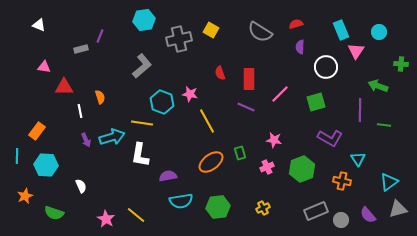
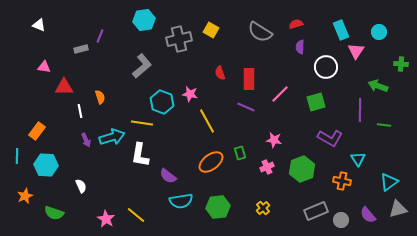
purple semicircle at (168, 176): rotated 132 degrees counterclockwise
yellow cross at (263, 208): rotated 16 degrees counterclockwise
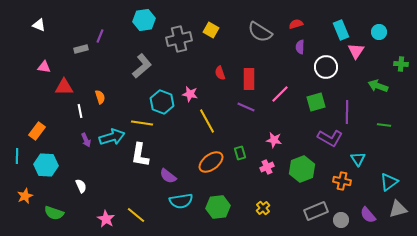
purple line at (360, 110): moved 13 px left, 2 px down
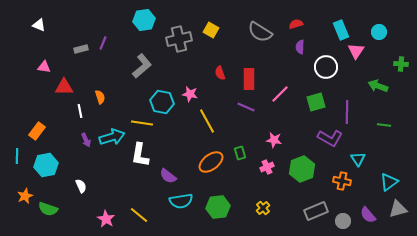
purple line at (100, 36): moved 3 px right, 7 px down
cyan hexagon at (162, 102): rotated 10 degrees counterclockwise
cyan hexagon at (46, 165): rotated 15 degrees counterclockwise
green semicircle at (54, 213): moved 6 px left, 4 px up
yellow line at (136, 215): moved 3 px right
gray circle at (341, 220): moved 2 px right, 1 px down
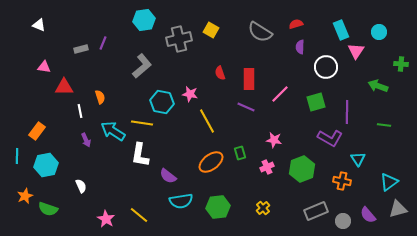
cyan arrow at (112, 137): moved 1 px right, 6 px up; rotated 130 degrees counterclockwise
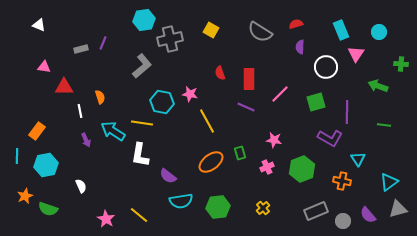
gray cross at (179, 39): moved 9 px left
pink triangle at (356, 51): moved 3 px down
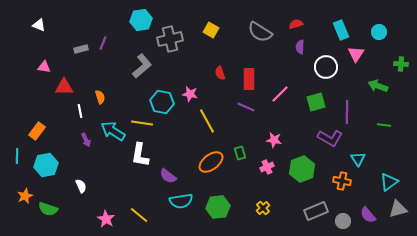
cyan hexagon at (144, 20): moved 3 px left
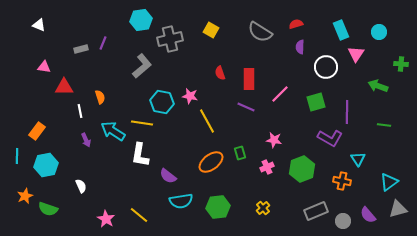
pink star at (190, 94): moved 2 px down
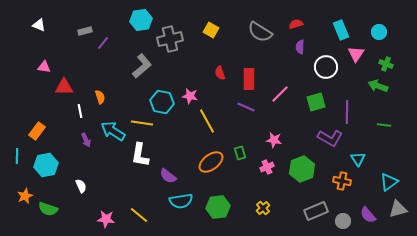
purple line at (103, 43): rotated 16 degrees clockwise
gray rectangle at (81, 49): moved 4 px right, 18 px up
green cross at (401, 64): moved 15 px left; rotated 16 degrees clockwise
pink star at (106, 219): rotated 24 degrees counterclockwise
